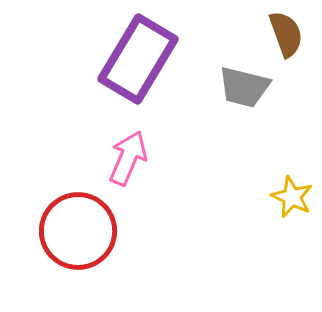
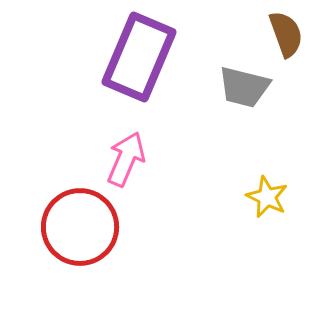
purple rectangle: moved 1 px right, 2 px up; rotated 8 degrees counterclockwise
pink arrow: moved 2 px left, 1 px down
yellow star: moved 25 px left
red circle: moved 2 px right, 4 px up
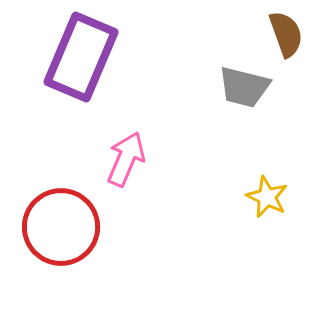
purple rectangle: moved 58 px left
red circle: moved 19 px left
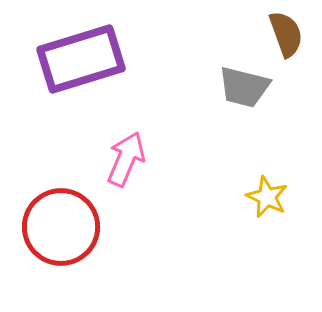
purple rectangle: moved 2 px down; rotated 50 degrees clockwise
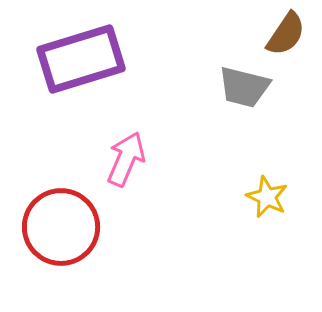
brown semicircle: rotated 54 degrees clockwise
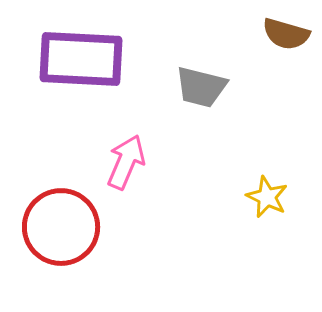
brown semicircle: rotated 72 degrees clockwise
purple rectangle: rotated 20 degrees clockwise
gray trapezoid: moved 43 px left
pink arrow: moved 3 px down
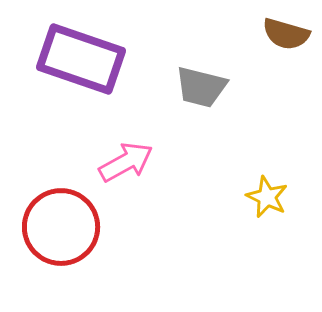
purple rectangle: rotated 16 degrees clockwise
pink arrow: rotated 38 degrees clockwise
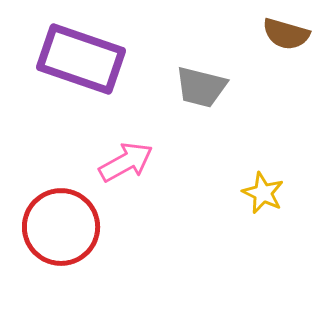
yellow star: moved 4 px left, 4 px up
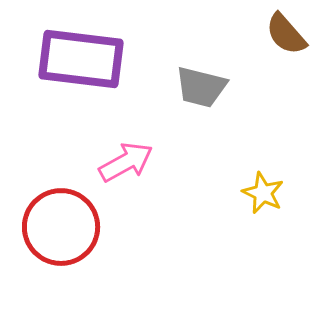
brown semicircle: rotated 33 degrees clockwise
purple rectangle: rotated 12 degrees counterclockwise
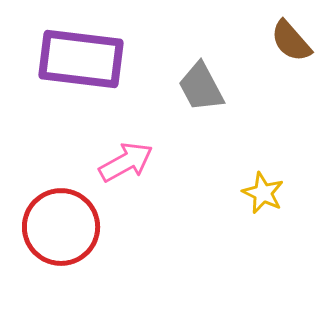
brown semicircle: moved 5 px right, 7 px down
gray trapezoid: rotated 48 degrees clockwise
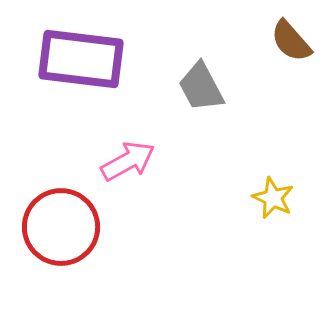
pink arrow: moved 2 px right, 1 px up
yellow star: moved 10 px right, 5 px down
